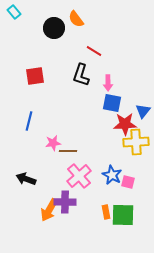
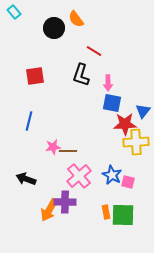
pink star: moved 4 px down
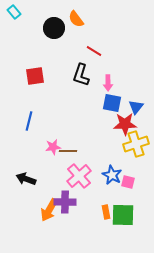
blue triangle: moved 7 px left, 4 px up
yellow cross: moved 2 px down; rotated 15 degrees counterclockwise
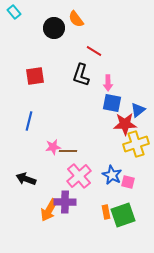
blue triangle: moved 2 px right, 3 px down; rotated 14 degrees clockwise
green square: rotated 20 degrees counterclockwise
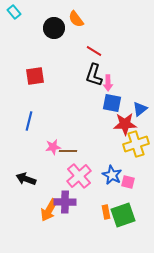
black L-shape: moved 13 px right
blue triangle: moved 2 px right, 1 px up
